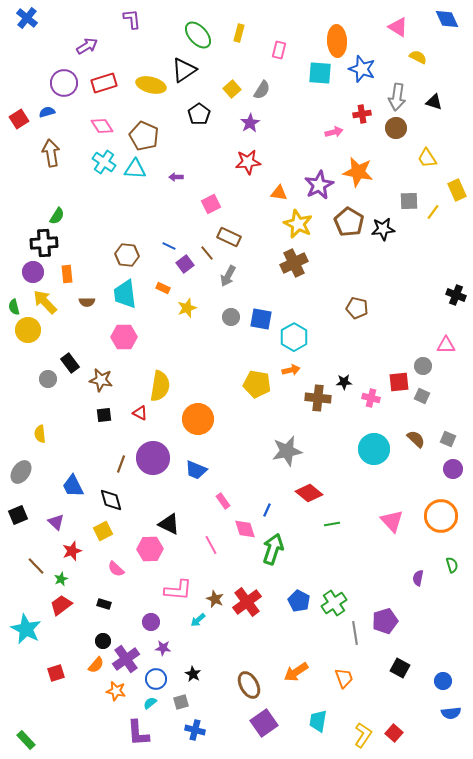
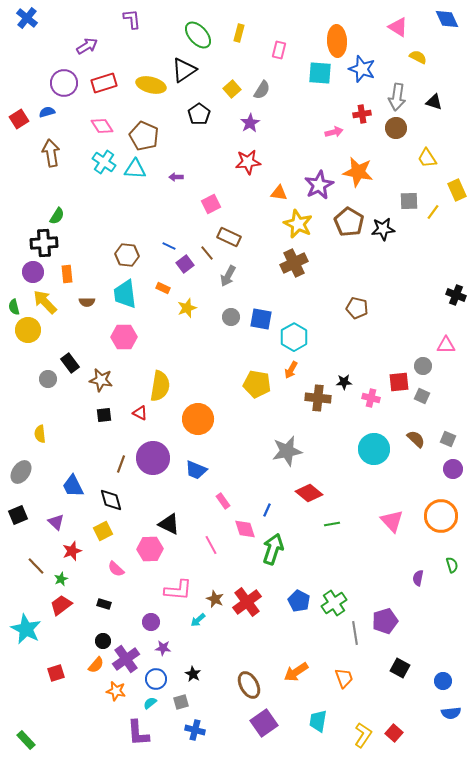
orange arrow at (291, 370): rotated 132 degrees clockwise
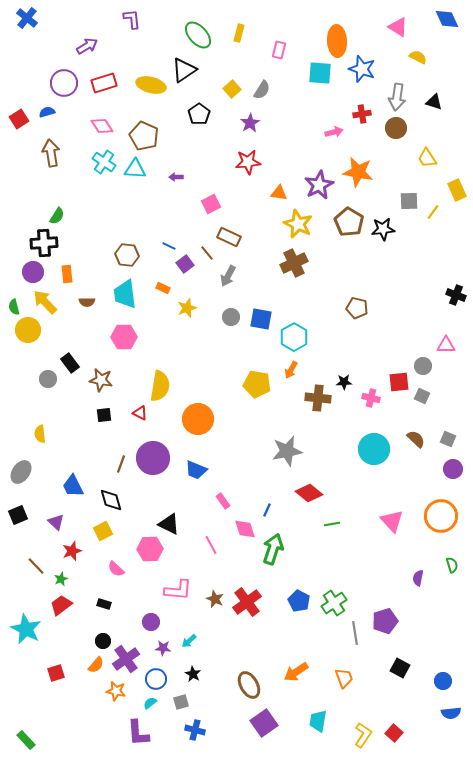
cyan arrow at (198, 620): moved 9 px left, 21 px down
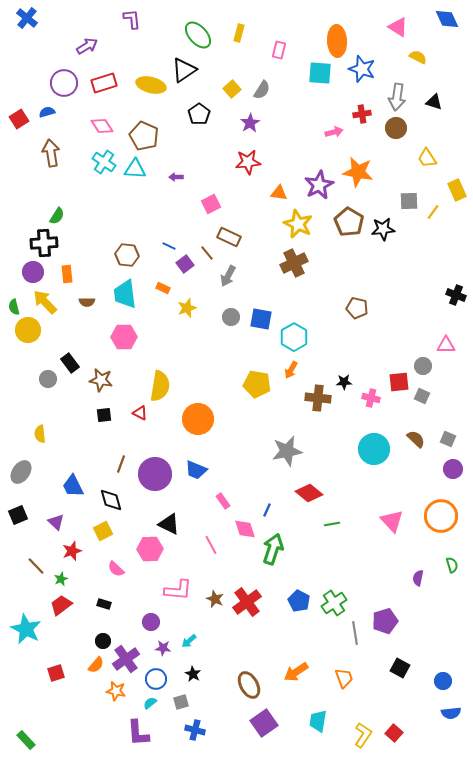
purple circle at (153, 458): moved 2 px right, 16 px down
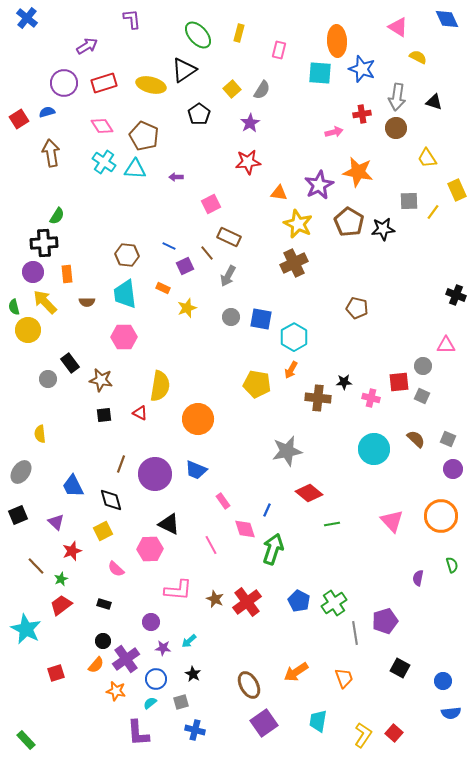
purple square at (185, 264): moved 2 px down; rotated 12 degrees clockwise
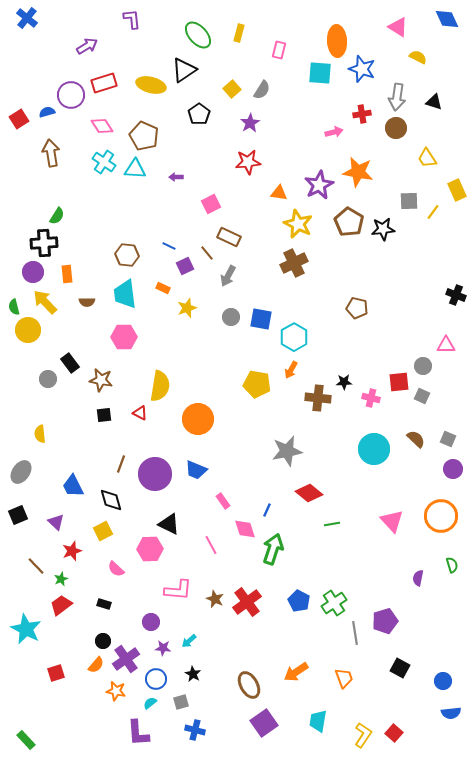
purple circle at (64, 83): moved 7 px right, 12 px down
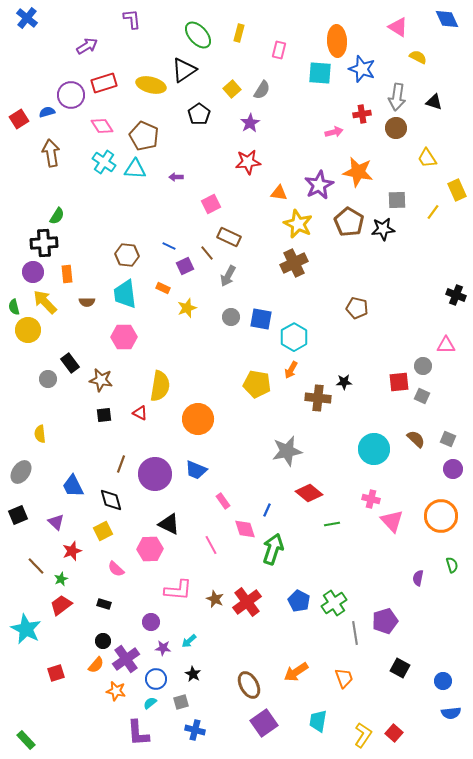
gray square at (409, 201): moved 12 px left, 1 px up
pink cross at (371, 398): moved 101 px down
